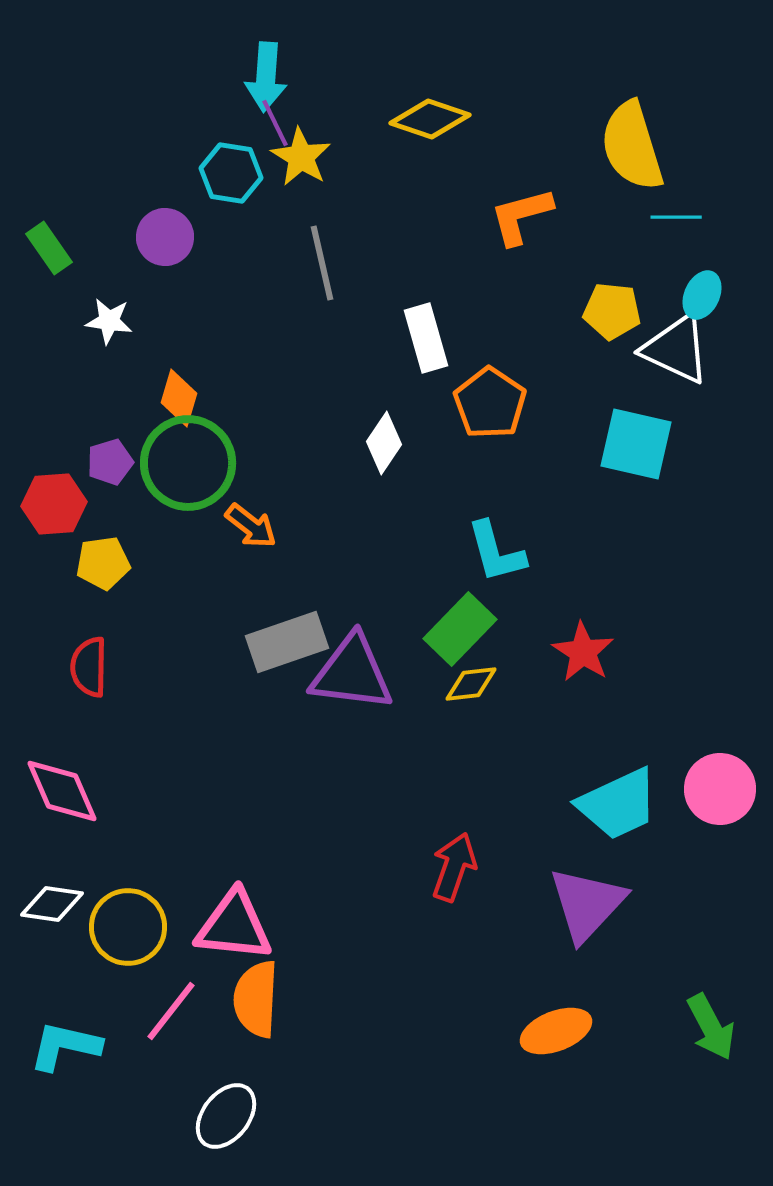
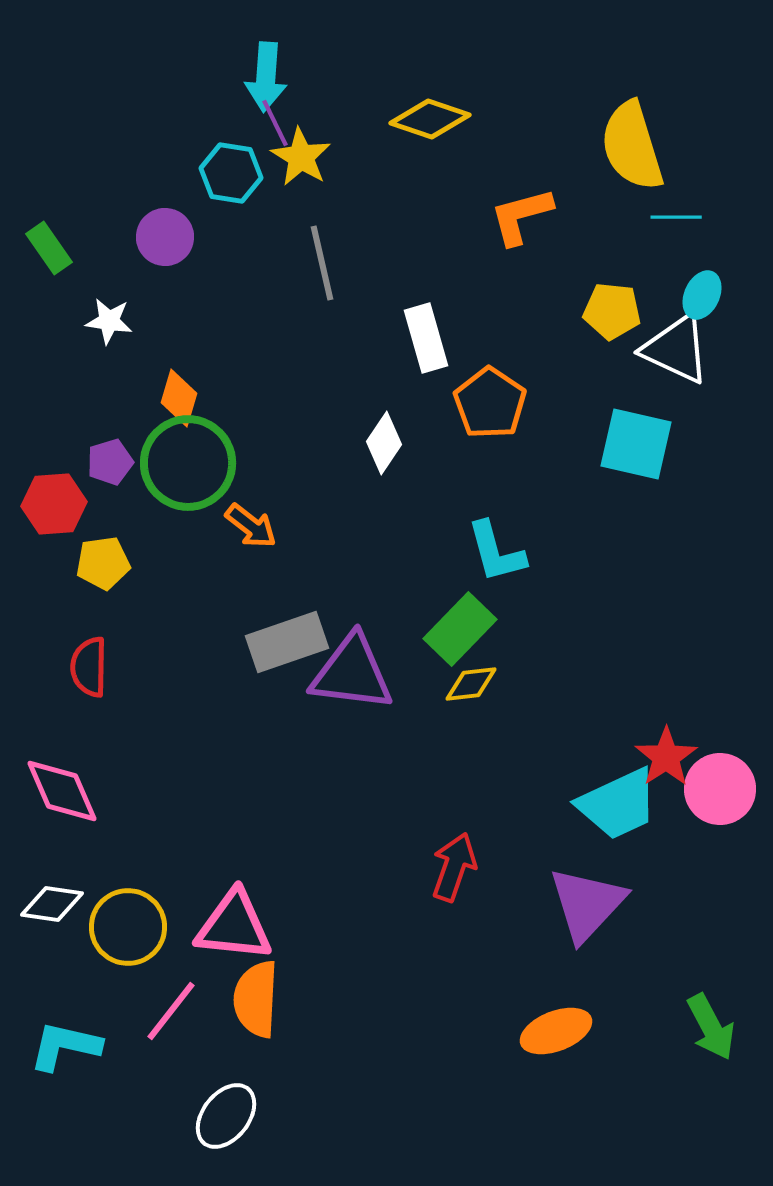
red star at (583, 652): moved 83 px right, 105 px down; rotated 6 degrees clockwise
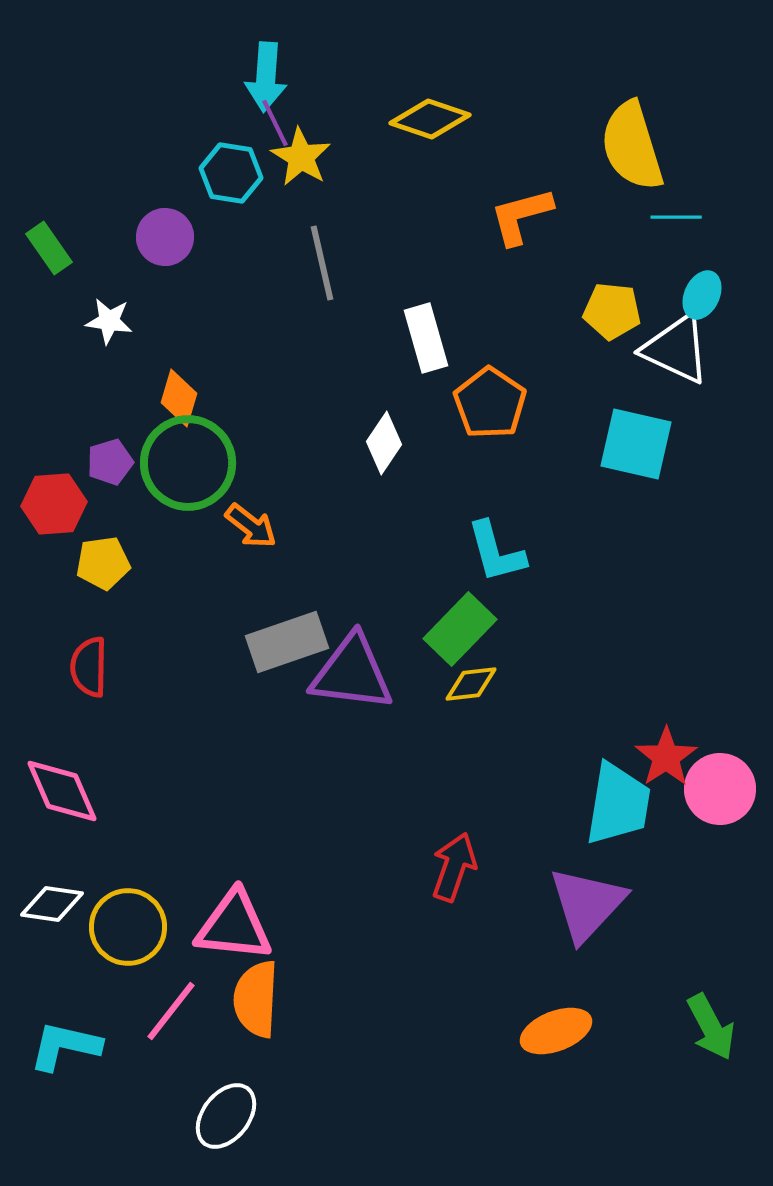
cyan trapezoid at (618, 804): rotated 56 degrees counterclockwise
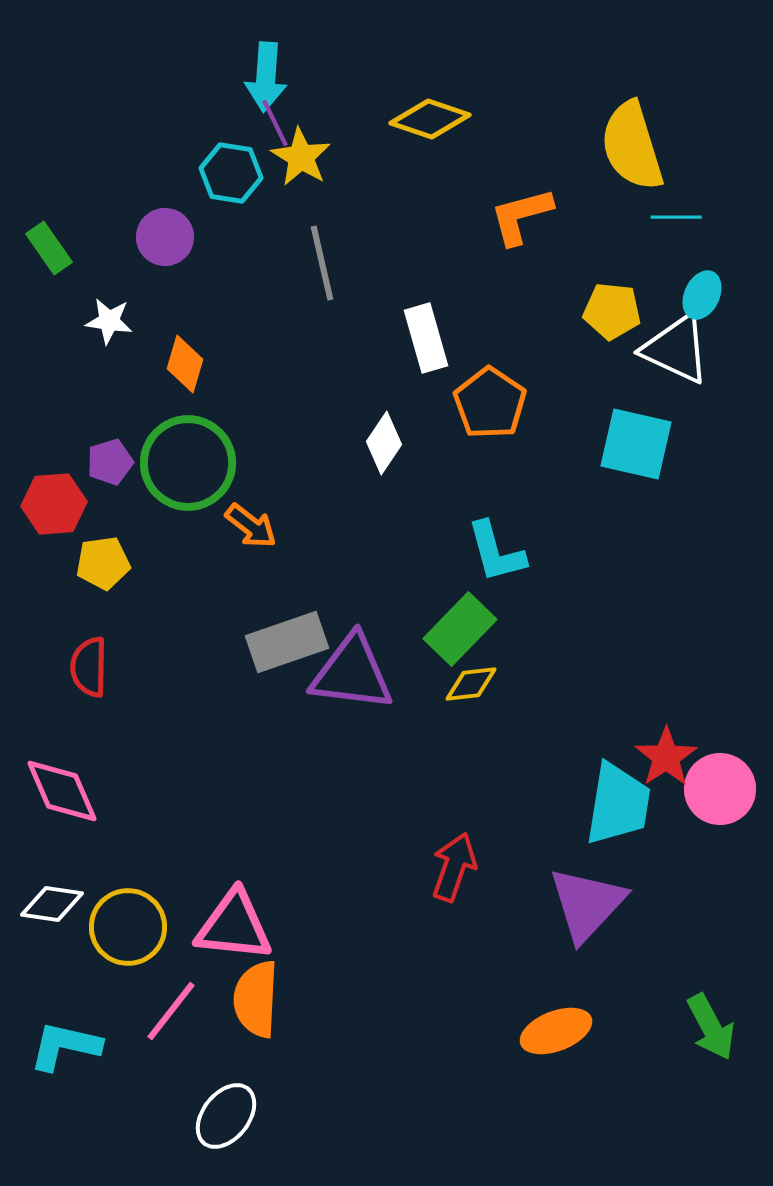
orange diamond at (179, 398): moved 6 px right, 34 px up
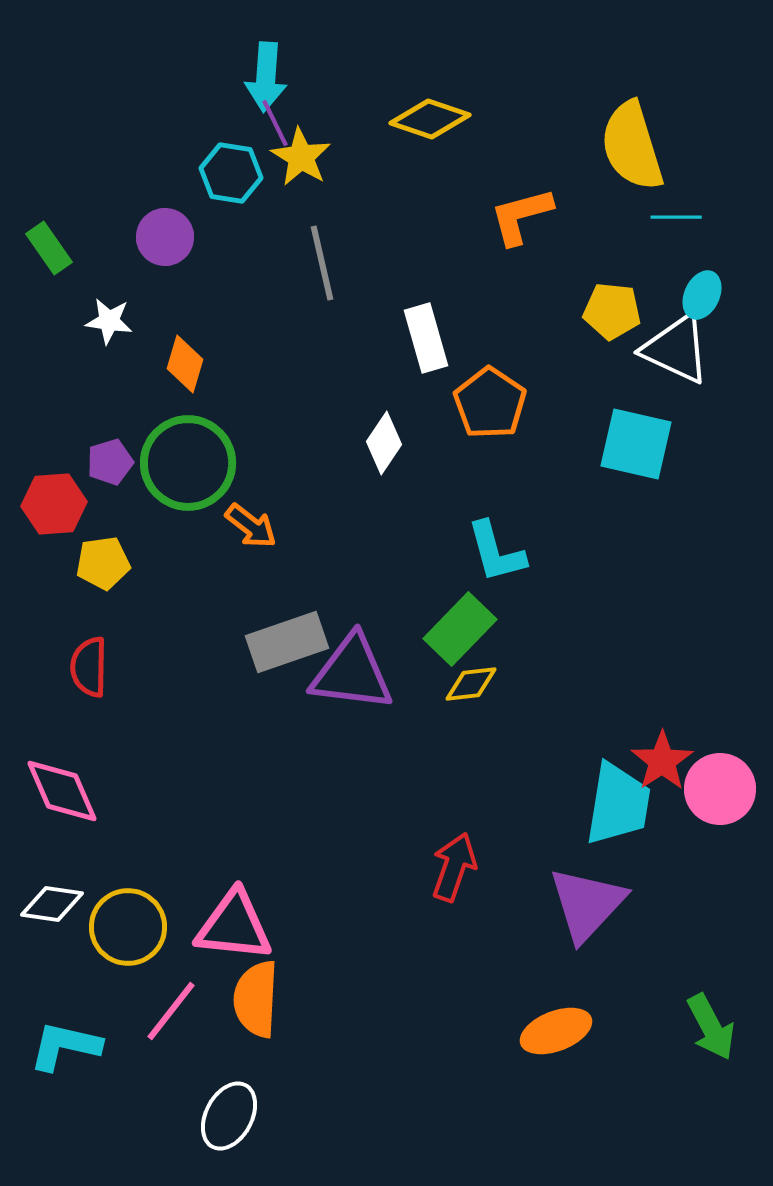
red star at (666, 757): moved 4 px left, 4 px down
white ellipse at (226, 1116): moved 3 px right; rotated 10 degrees counterclockwise
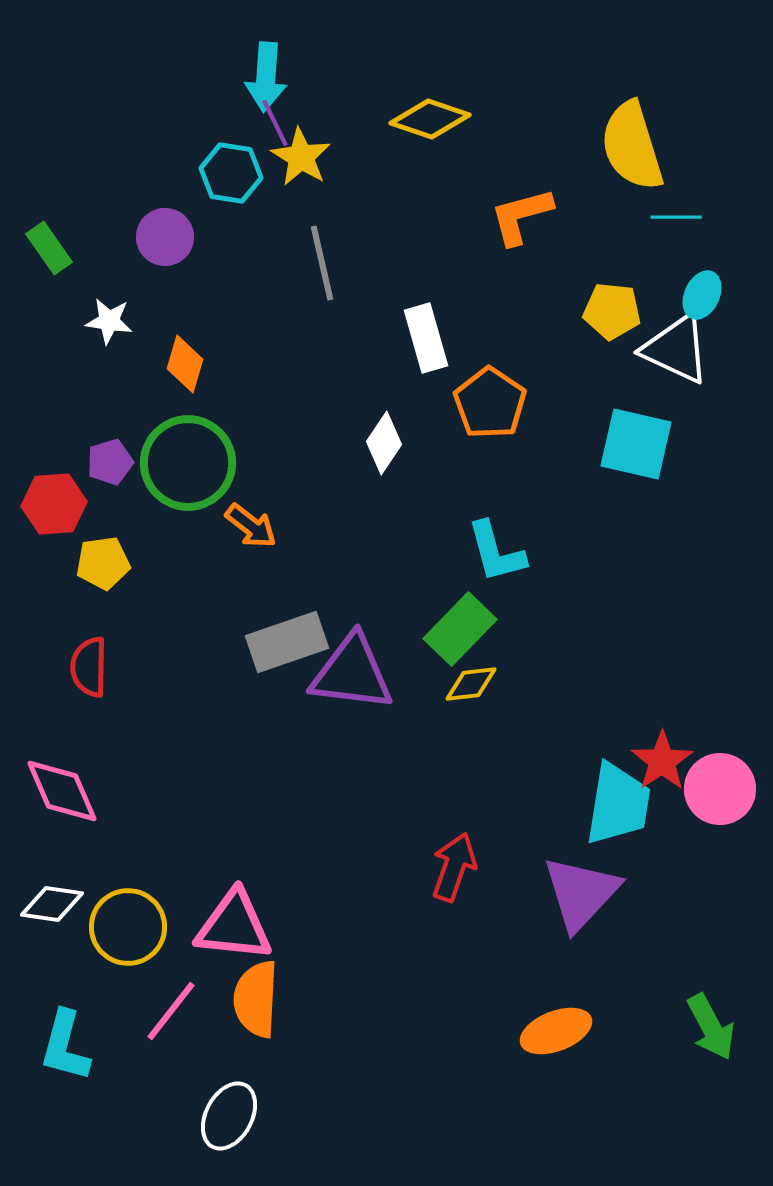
purple triangle at (587, 904): moved 6 px left, 11 px up
cyan L-shape at (65, 1046): rotated 88 degrees counterclockwise
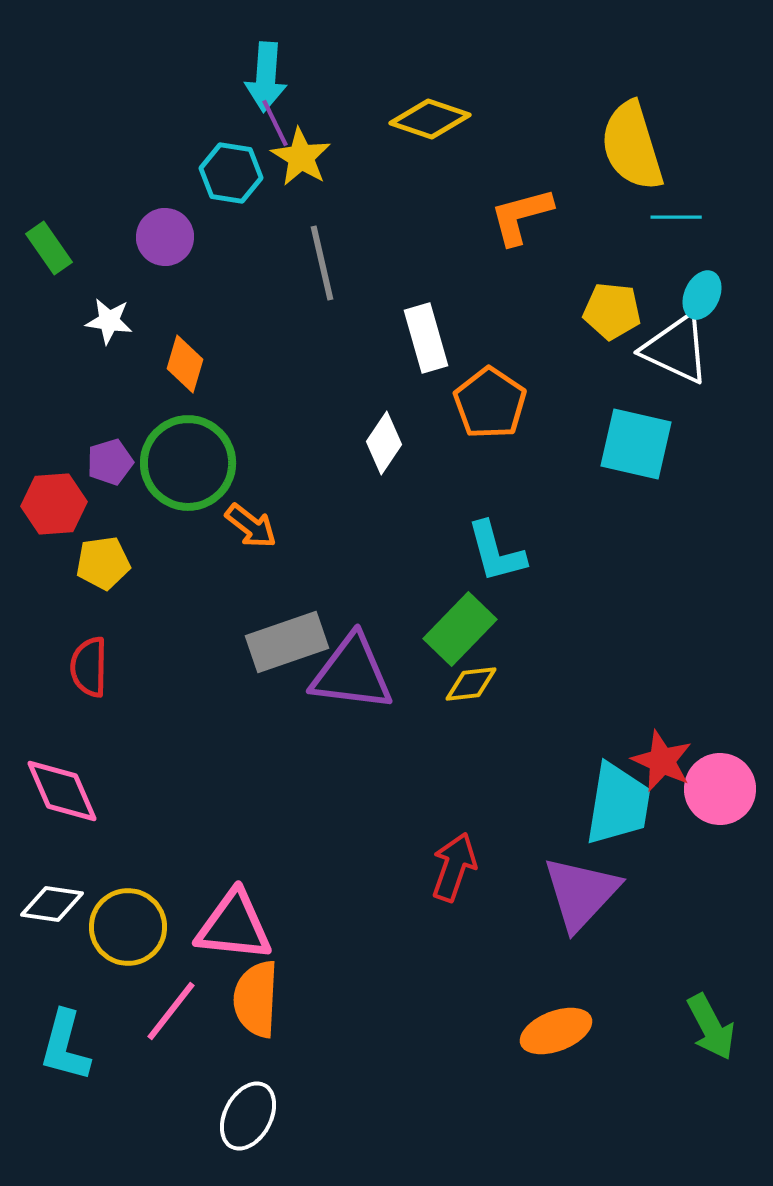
red star at (662, 761): rotated 14 degrees counterclockwise
white ellipse at (229, 1116): moved 19 px right
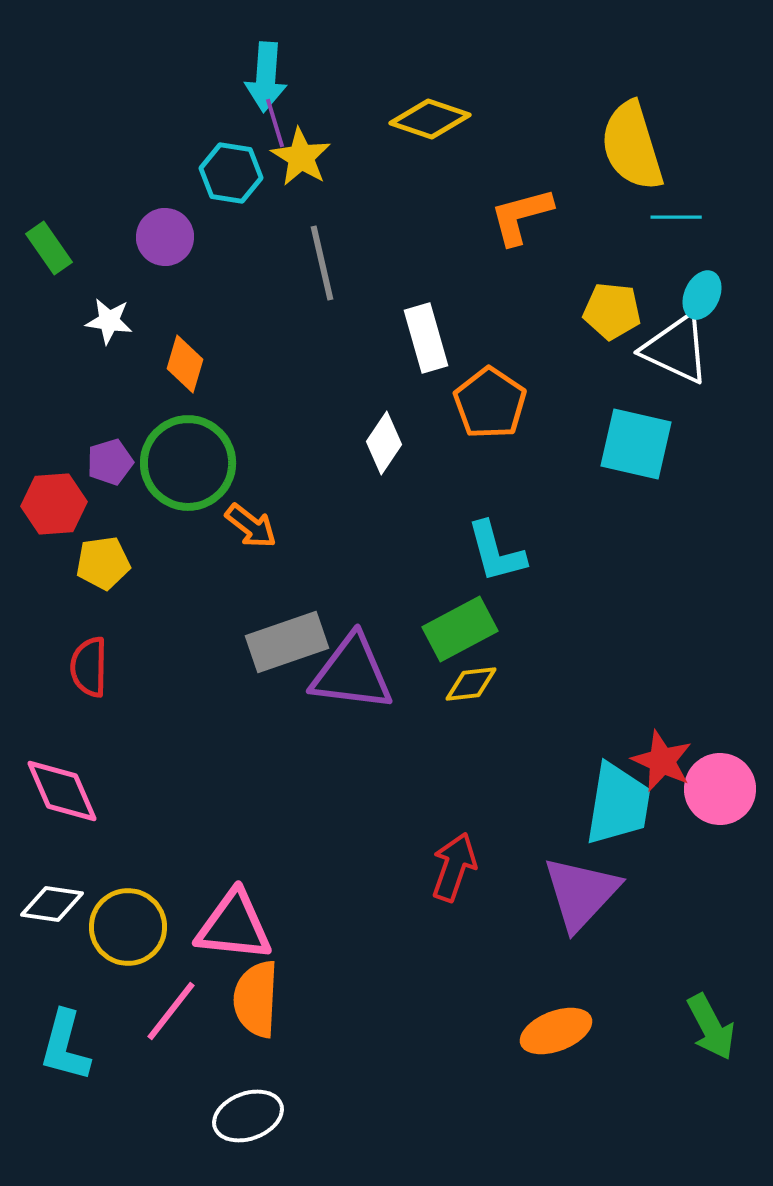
purple line at (275, 123): rotated 9 degrees clockwise
green rectangle at (460, 629): rotated 18 degrees clockwise
white ellipse at (248, 1116): rotated 42 degrees clockwise
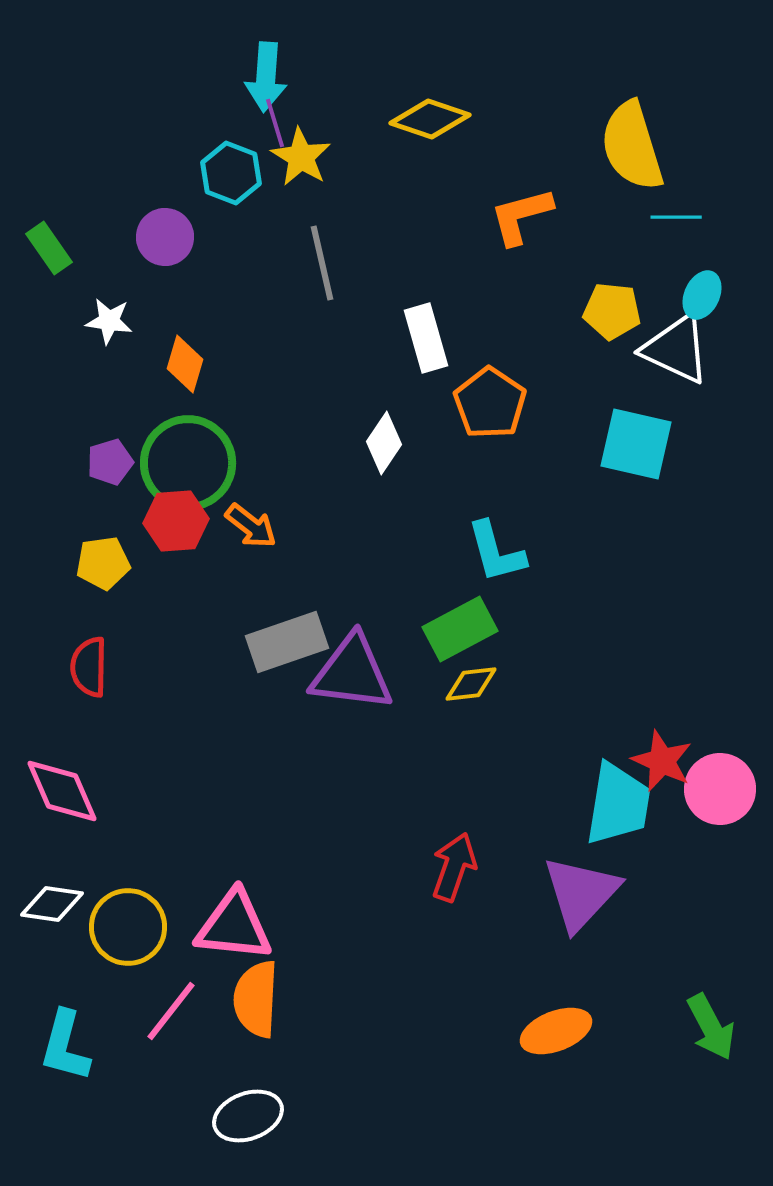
cyan hexagon at (231, 173): rotated 12 degrees clockwise
red hexagon at (54, 504): moved 122 px right, 17 px down
